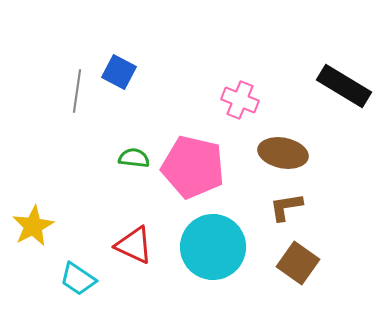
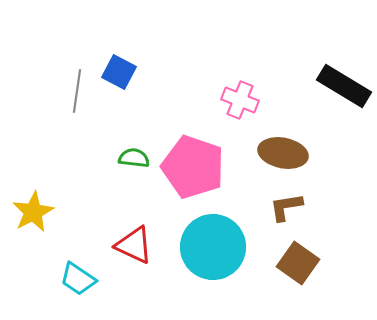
pink pentagon: rotated 6 degrees clockwise
yellow star: moved 14 px up
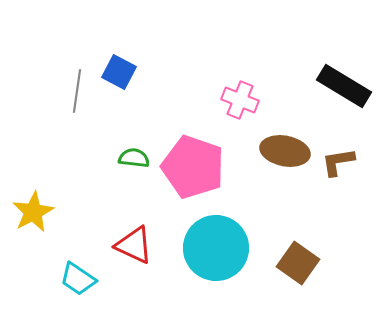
brown ellipse: moved 2 px right, 2 px up
brown L-shape: moved 52 px right, 45 px up
cyan circle: moved 3 px right, 1 px down
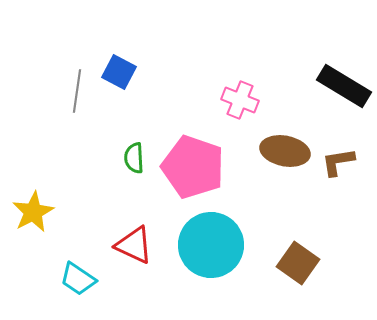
green semicircle: rotated 100 degrees counterclockwise
cyan circle: moved 5 px left, 3 px up
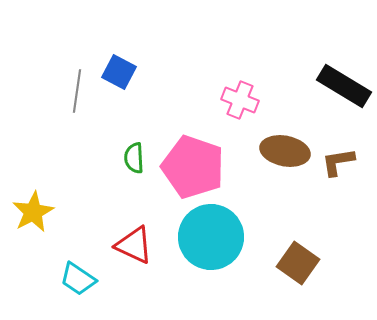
cyan circle: moved 8 px up
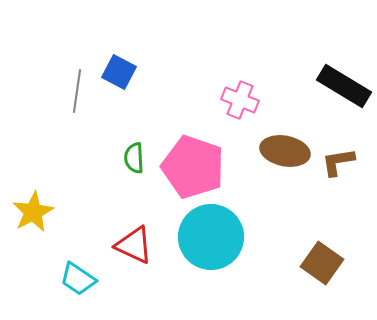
brown square: moved 24 px right
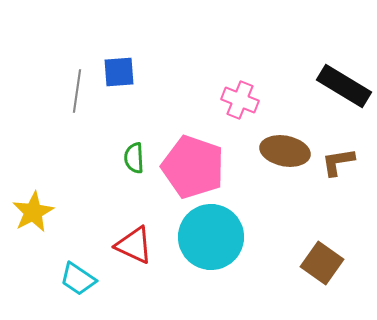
blue square: rotated 32 degrees counterclockwise
